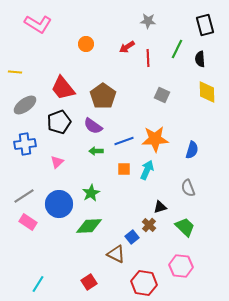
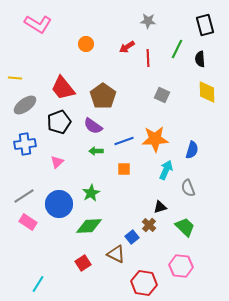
yellow line: moved 6 px down
cyan arrow: moved 19 px right
red square: moved 6 px left, 19 px up
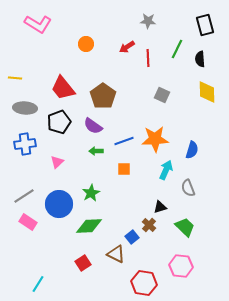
gray ellipse: moved 3 px down; rotated 40 degrees clockwise
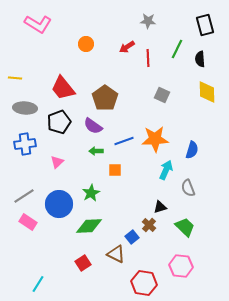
brown pentagon: moved 2 px right, 2 px down
orange square: moved 9 px left, 1 px down
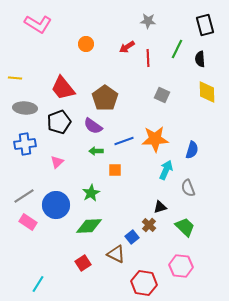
blue circle: moved 3 px left, 1 px down
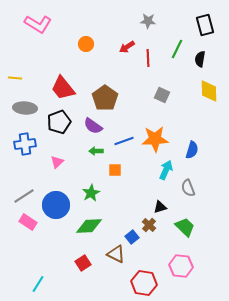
black semicircle: rotated 14 degrees clockwise
yellow diamond: moved 2 px right, 1 px up
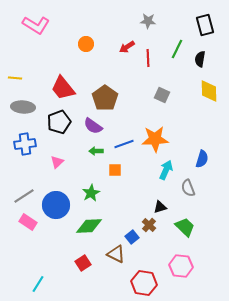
pink L-shape: moved 2 px left, 1 px down
gray ellipse: moved 2 px left, 1 px up
blue line: moved 3 px down
blue semicircle: moved 10 px right, 9 px down
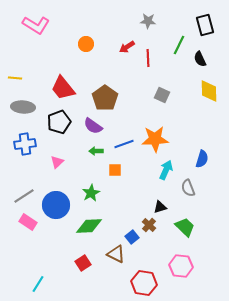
green line: moved 2 px right, 4 px up
black semicircle: rotated 35 degrees counterclockwise
